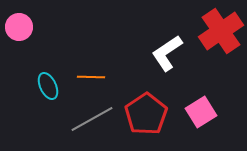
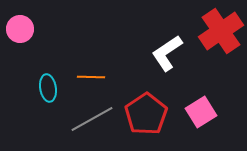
pink circle: moved 1 px right, 2 px down
cyan ellipse: moved 2 px down; rotated 16 degrees clockwise
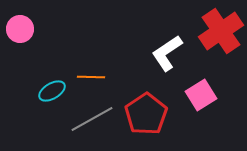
cyan ellipse: moved 4 px right, 3 px down; rotated 68 degrees clockwise
pink square: moved 17 px up
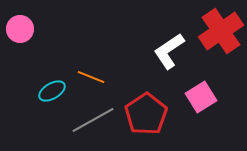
white L-shape: moved 2 px right, 2 px up
orange line: rotated 20 degrees clockwise
pink square: moved 2 px down
gray line: moved 1 px right, 1 px down
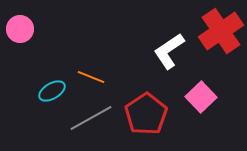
pink square: rotated 12 degrees counterclockwise
gray line: moved 2 px left, 2 px up
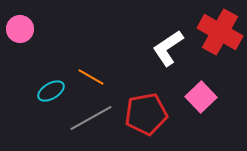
red cross: moved 1 px left, 1 px down; rotated 27 degrees counterclockwise
white L-shape: moved 1 px left, 3 px up
orange line: rotated 8 degrees clockwise
cyan ellipse: moved 1 px left
red pentagon: rotated 24 degrees clockwise
